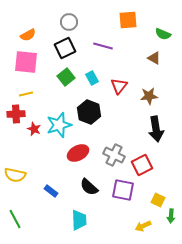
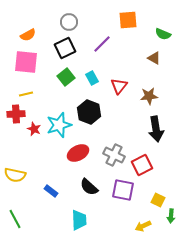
purple line: moved 1 px left, 2 px up; rotated 60 degrees counterclockwise
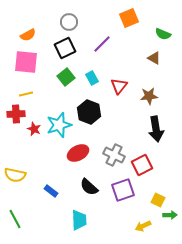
orange square: moved 1 px right, 2 px up; rotated 18 degrees counterclockwise
purple square: rotated 30 degrees counterclockwise
green arrow: moved 1 px left, 1 px up; rotated 96 degrees counterclockwise
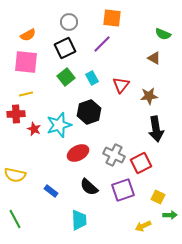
orange square: moved 17 px left; rotated 30 degrees clockwise
red triangle: moved 2 px right, 1 px up
black hexagon: rotated 20 degrees clockwise
red square: moved 1 px left, 2 px up
yellow square: moved 3 px up
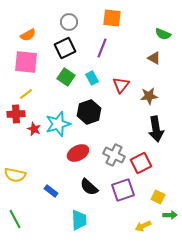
purple line: moved 4 px down; rotated 24 degrees counterclockwise
green square: rotated 18 degrees counterclockwise
yellow line: rotated 24 degrees counterclockwise
cyan star: moved 1 px left, 1 px up
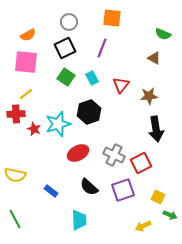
green arrow: rotated 24 degrees clockwise
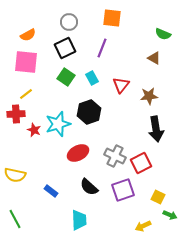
red star: moved 1 px down
gray cross: moved 1 px right, 1 px down
